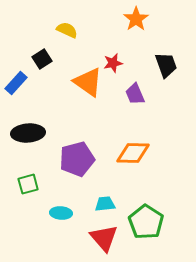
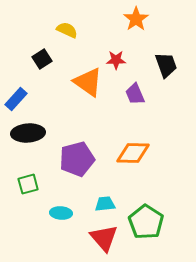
red star: moved 3 px right, 3 px up; rotated 12 degrees clockwise
blue rectangle: moved 16 px down
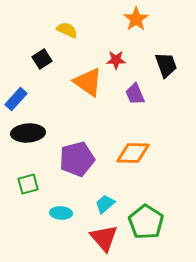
cyan trapezoid: rotated 35 degrees counterclockwise
